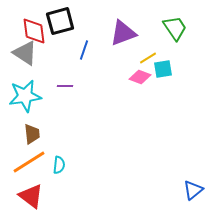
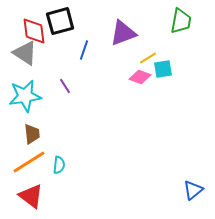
green trapezoid: moved 6 px right, 7 px up; rotated 44 degrees clockwise
purple line: rotated 56 degrees clockwise
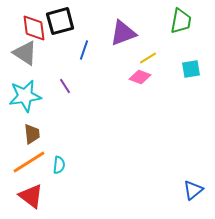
red diamond: moved 3 px up
cyan square: moved 28 px right
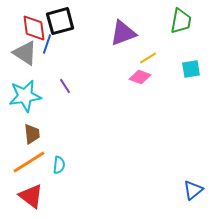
blue line: moved 37 px left, 6 px up
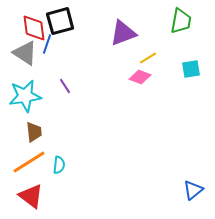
brown trapezoid: moved 2 px right, 2 px up
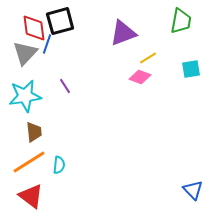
gray triangle: rotated 40 degrees clockwise
blue triangle: rotated 35 degrees counterclockwise
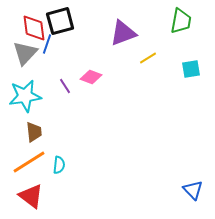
pink diamond: moved 49 px left
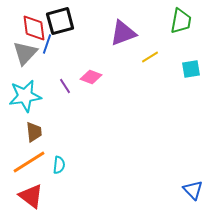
yellow line: moved 2 px right, 1 px up
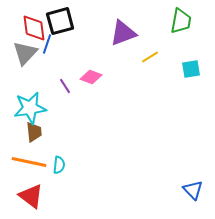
cyan star: moved 5 px right, 12 px down
orange line: rotated 44 degrees clockwise
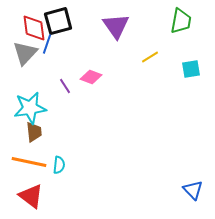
black square: moved 2 px left
purple triangle: moved 7 px left, 7 px up; rotated 44 degrees counterclockwise
